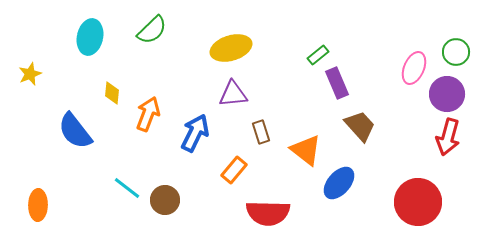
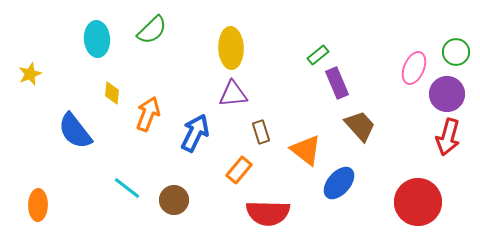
cyan ellipse: moved 7 px right, 2 px down; rotated 16 degrees counterclockwise
yellow ellipse: rotated 75 degrees counterclockwise
orange rectangle: moved 5 px right
brown circle: moved 9 px right
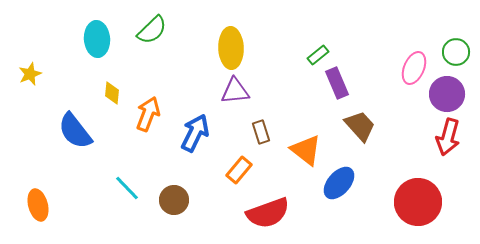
purple triangle: moved 2 px right, 3 px up
cyan line: rotated 8 degrees clockwise
orange ellipse: rotated 16 degrees counterclockwise
red semicircle: rotated 21 degrees counterclockwise
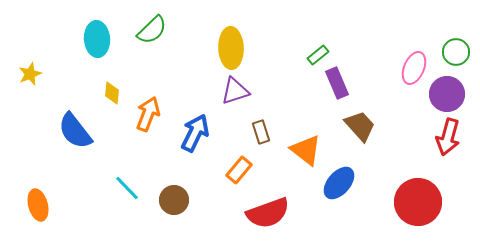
purple triangle: rotated 12 degrees counterclockwise
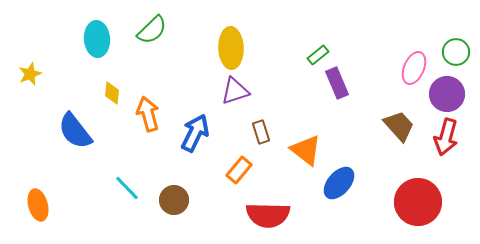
orange arrow: rotated 36 degrees counterclockwise
brown trapezoid: moved 39 px right
red arrow: moved 2 px left
red semicircle: moved 2 px down; rotated 21 degrees clockwise
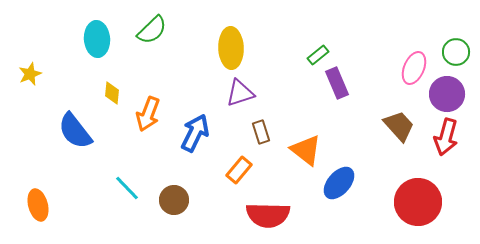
purple triangle: moved 5 px right, 2 px down
orange arrow: rotated 144 degrees counterclockwise
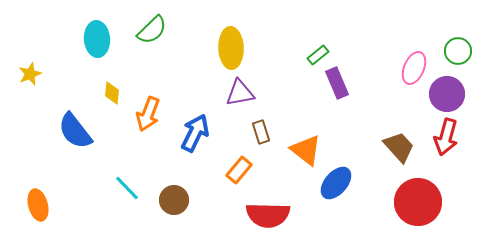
green circle: moved 2 px right, 1 px up
purple triangle: rotated 8 degrees clockwise
brown trapezoid: moved 21 px down
blue ellipse: moved 3 px left
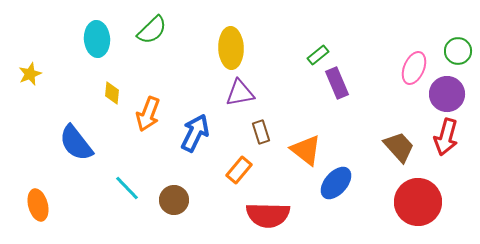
blue semicircle: moved 1 px right, 12 px down
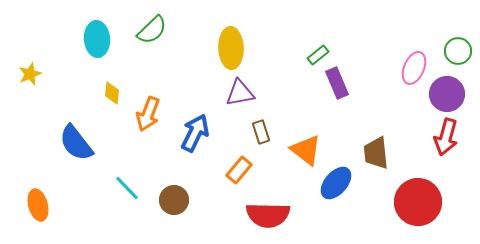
brown trapezoid: moved 23 px left, 6 px down; rotated 144 degrees counterclockwise
